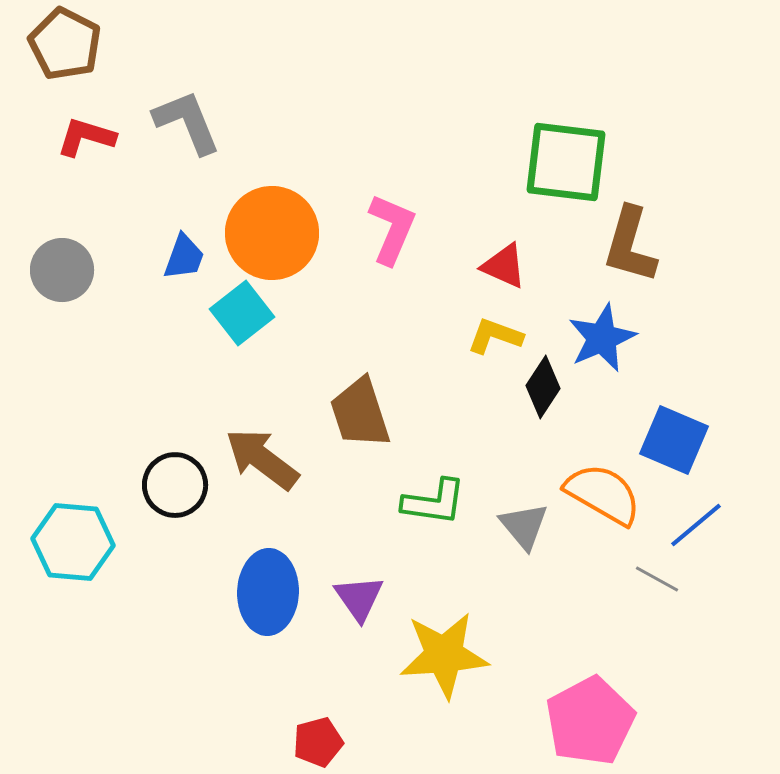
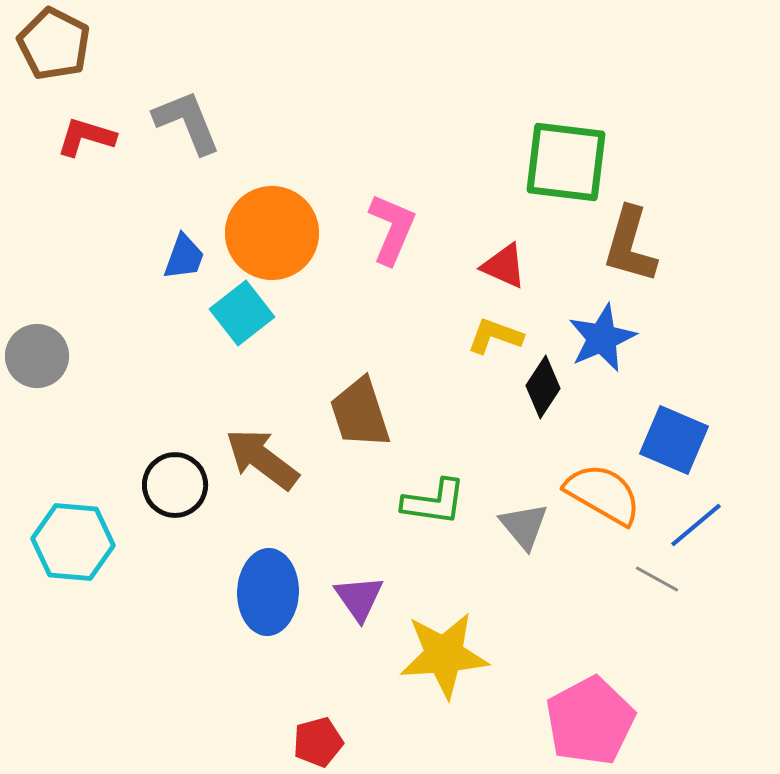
brown pentagon: moved 11 px left
gray circle: moved 25 px left, 86 px down
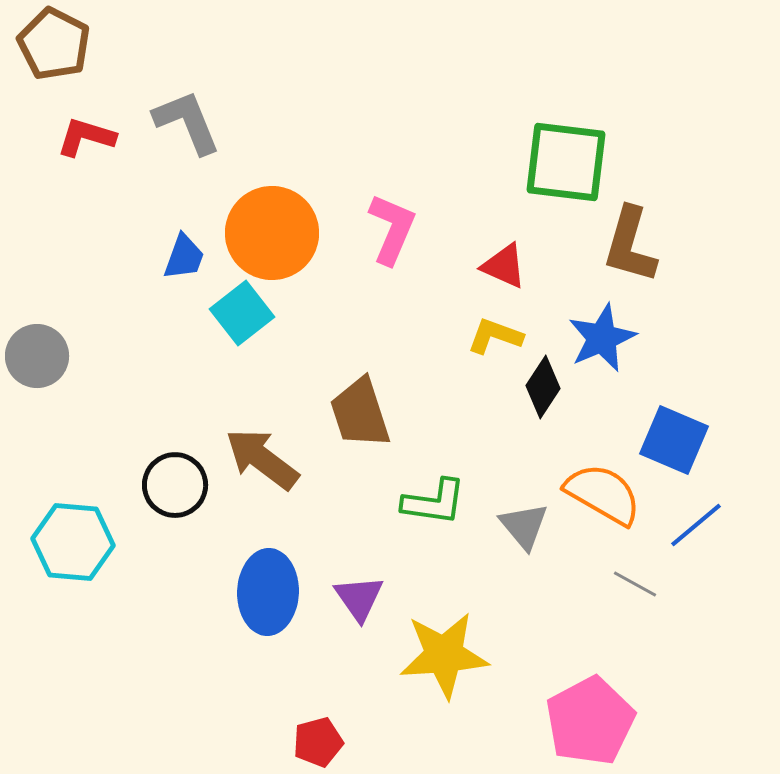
gray line: moved 22 px left, 5 px down
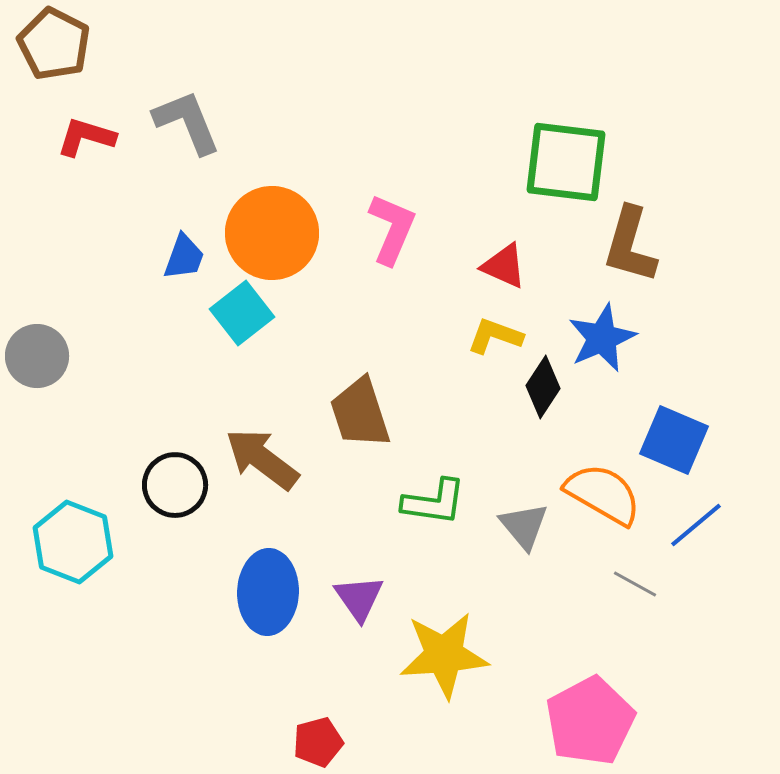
cyan hexagon: rotated 16 degrees clockwise
